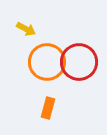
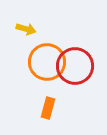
yellow arrow: rotated 12 degrees counterclockwise
red circle: moved 4 px left, 4 px down
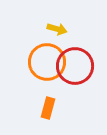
yellow arrow: moved 31 px right
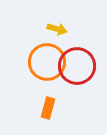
red circle: moved 2 px right
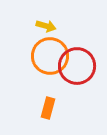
yellow arrow: moved 11 px left, 3 px up
orange circle: moved 3 px right, 6 px up
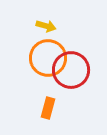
orange circle: moved 2 px left, 2 px down
red circle: moved 6 px left, 4 px down
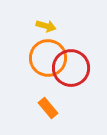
red circle: moved 2 px up
orange rectangle: rotated 55 degrees counterclockwise
